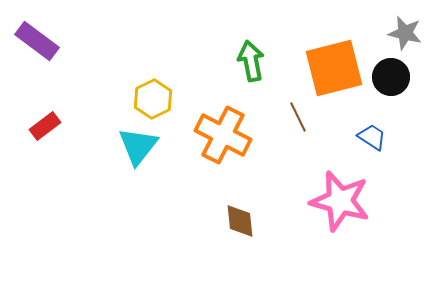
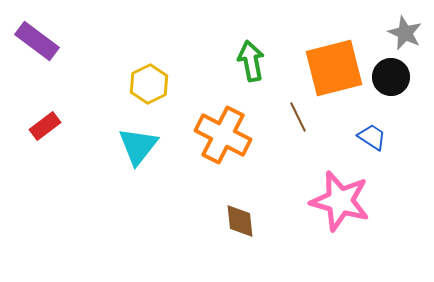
gray star: rotated 12 degrees clockwise
yellow hexagon: moved 4 px left, 15 px up
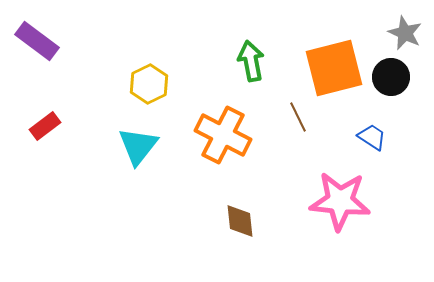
pink star: rotated 10 degrees counterclockwise
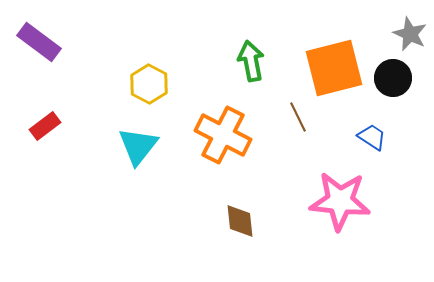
gray star: moved 5 px right, 1 px down
purple rectangle: moved 2 px right, 1 px down
black circle: moved 2 px right, 1 px down
yellow hexagon: rotated 6 degrees counterclockwise
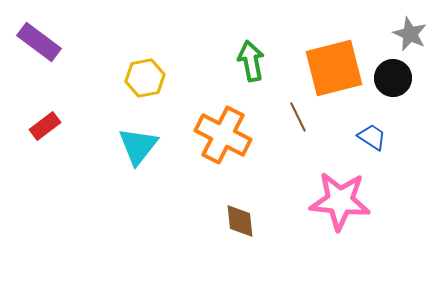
yellow hexagon: moved 4 px left, 6 px up; rotated 21 degrees clockwise
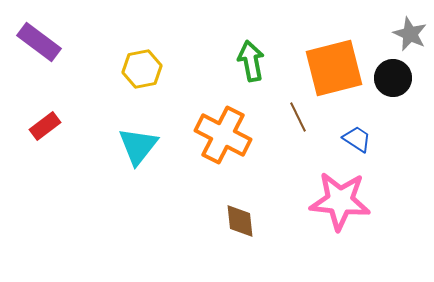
yellow hexagon: moved 3 px left, 9 px up
blue trapezoid: moved 15 px left, 2 px down
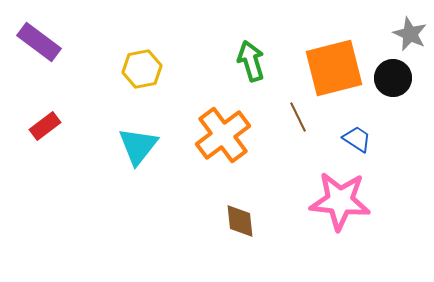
green arrow: rotated 6 degrees counterclockwise
orange cross: rotated 26 degrees clockwise
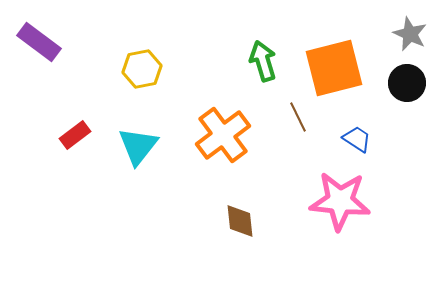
green arrow: moved 12 px right
black circle: moved 14 px right, 5 px down
red rectangle: moved 30 px right, 9 px down
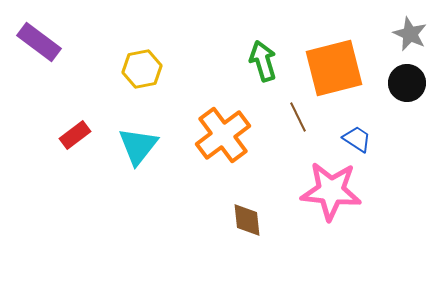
pink star: moved 9 px left, 10 px up
brown diamond: moved 7 px right, 1 px up
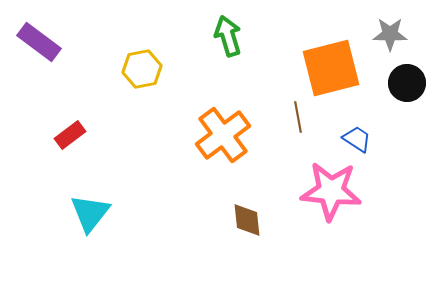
gray star: moved 20 px left; rotated 24 degrees counterclockwise
green arrow: moved 35 px left, 25 px up
orange square: moved 3 px left
brown line: rotated 16 degrees clockwise
red rectangle: moved 5 px left
cyan triangle: moved 48 px left, 67 px down
